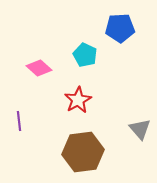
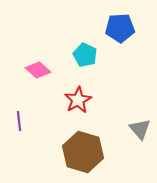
pink diamond: moved 1 px left, 2 px down
brown hexagon: rotated 24 degrees clockwise
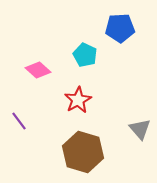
purple line: rotated 30 degrees counterclockwise
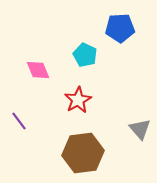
pink diamond: rotated 25 degrees clockwise
brown hexagon: moved 1 px down; rotated 24 degrees counterclockwise
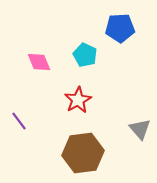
pink diamond: moved 1 px right, 8 px up
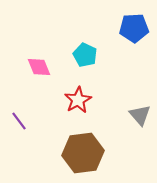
blue pentagon: moved 14 px right
pink diamond: moved 5 px down
gray triangle: moved 14 px up
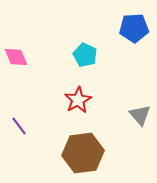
pink diamond: moved 23 px left, 10 px up
purple line: moved 5 px down
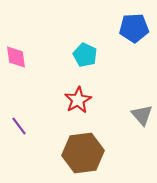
pink diamond: rotated 15 degrees clockwise
gray triangle: moved 2 px right
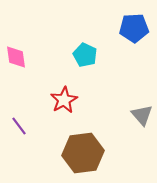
red star: moved 14 px left
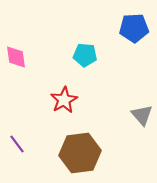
cyan pentagon: rotated 20 degrees counterclockwise
purple line: moved 2 px left, 18 px down
brown hexagon: moved 3 px left
